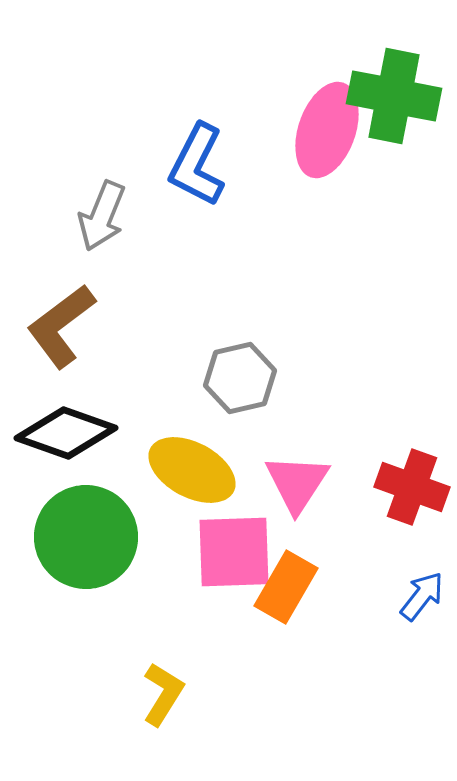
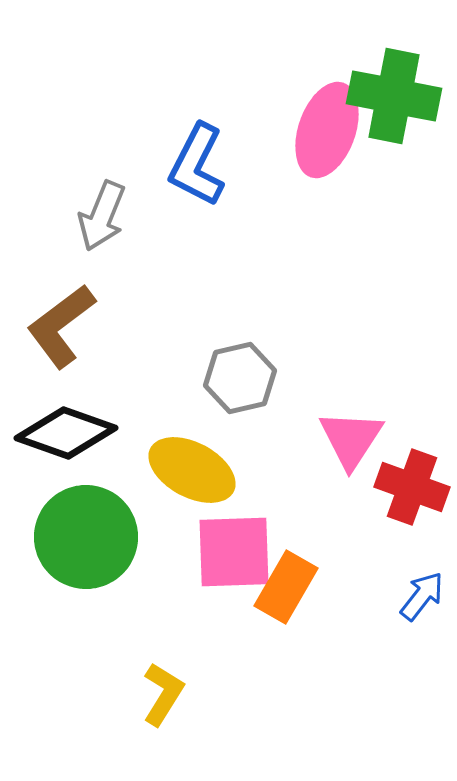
pink triangle: moved 54 px right, 44 px up
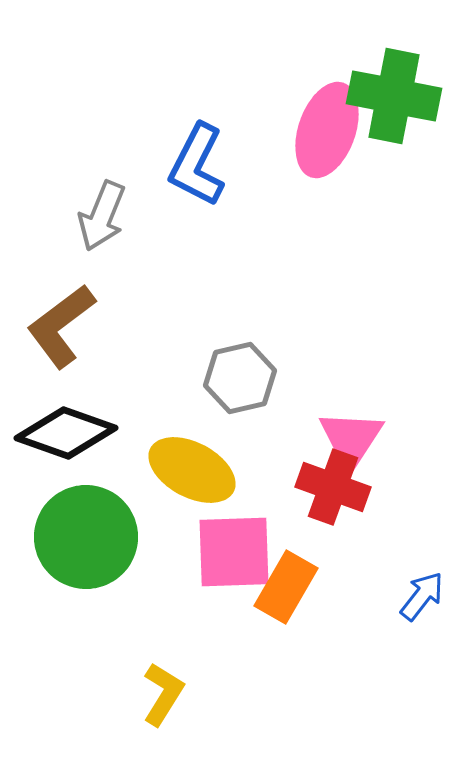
red cross: moved 79 px left
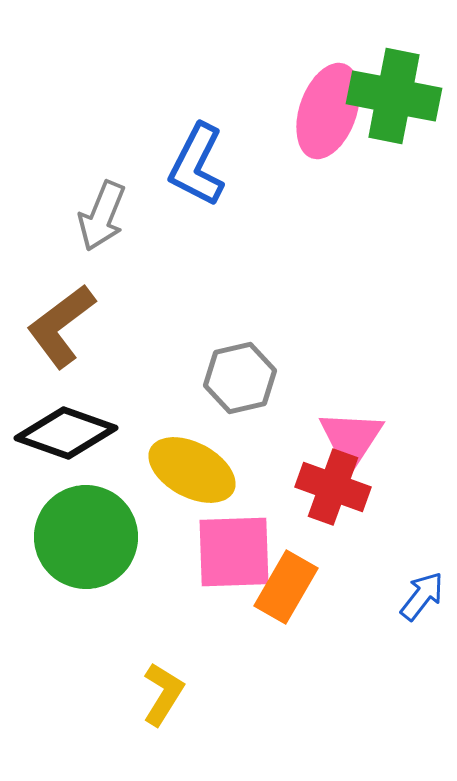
pink ellipse: moved 1 px right, 19 px up
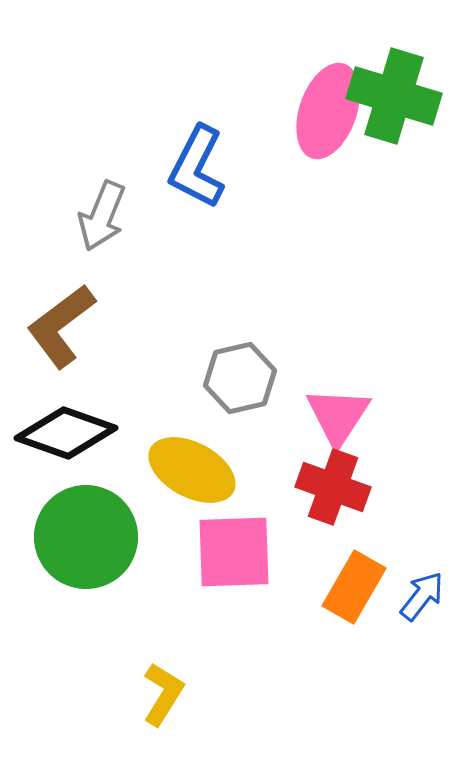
green cross: rotated 6 degrees clockwise
blue L-shape: moved 2 px down
pink triangle: moved 13 px left, 23 px up
orange rectangle: moved 68 px right
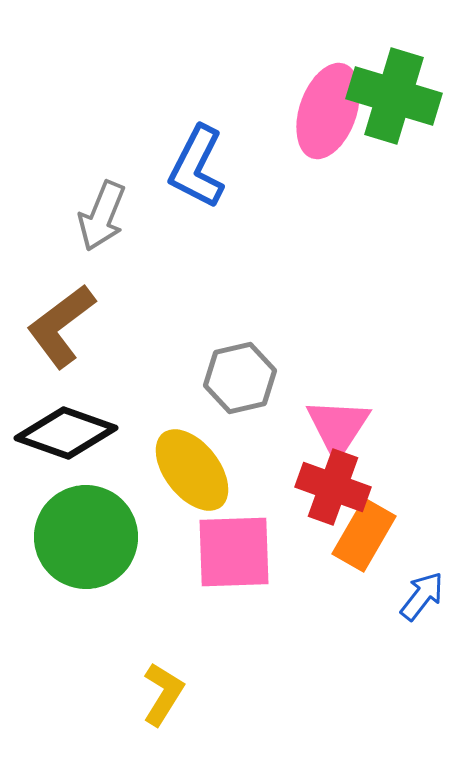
pink triangle: moved 11 px down
yellow ellipse: rotated 24 degrees clockwise
orange rectangle: moved 10 px right, 52 px up
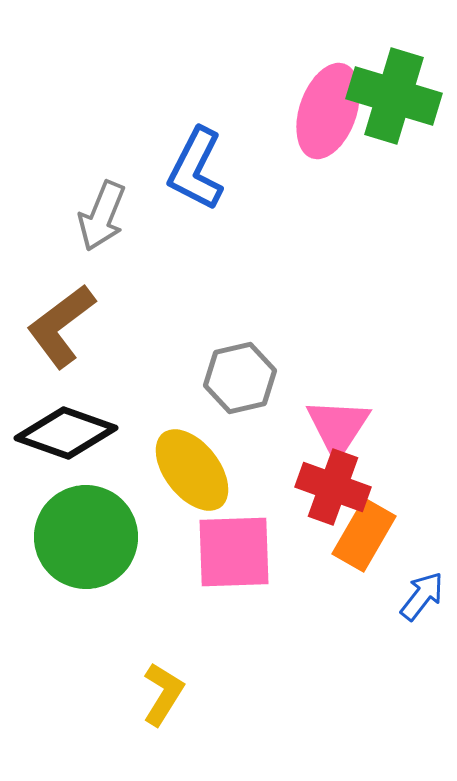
blue L-shape: moved 1 px left, 2 px down
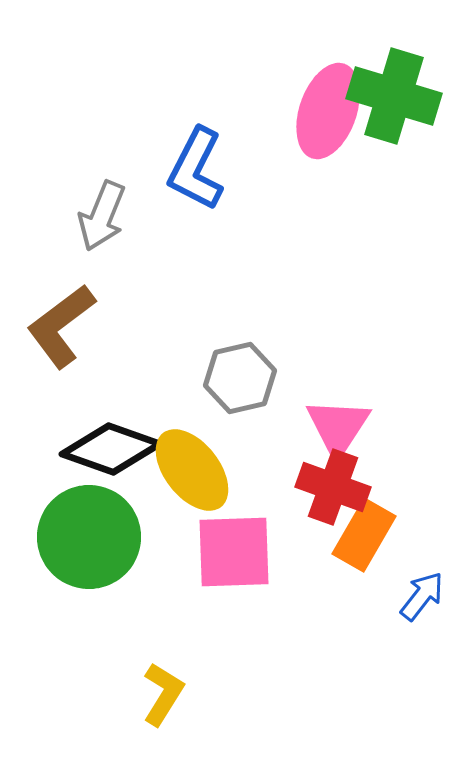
black diamond: moved 45 px right, 16 px down
green circle: moved 3 px right
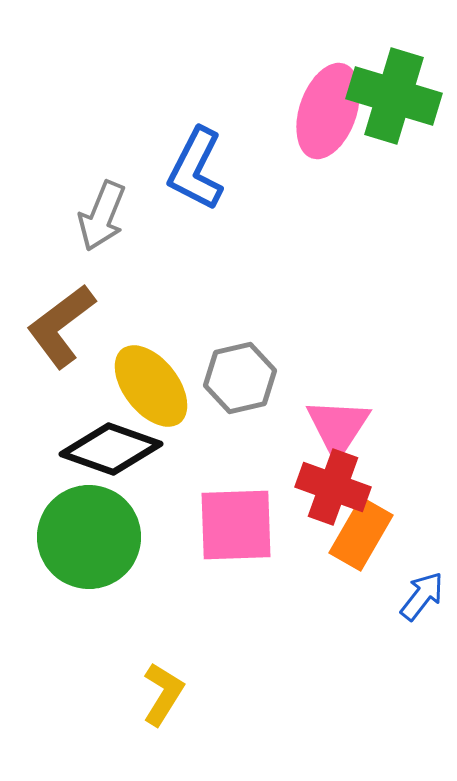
yellow ellipse: moved 41 px left, 84 px up
orange rectangle: moved 3 px left, 1 px up
pink square: moved 2 px right, 27 px up
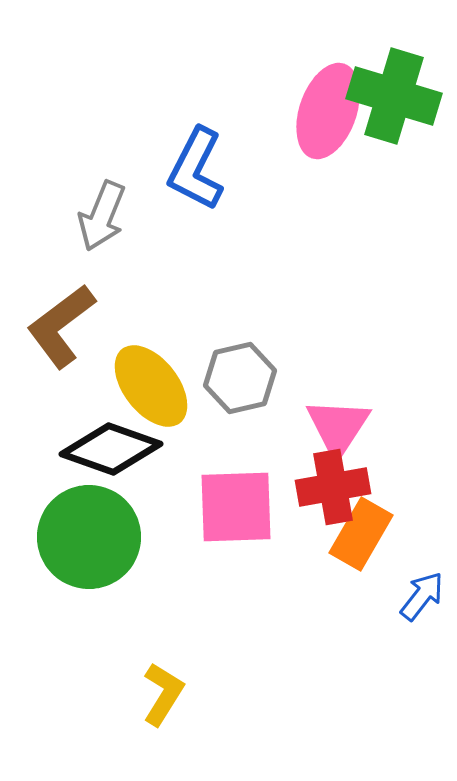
red cross: rotated 30 degrees counterclockwise
pink square: moved 18 px up
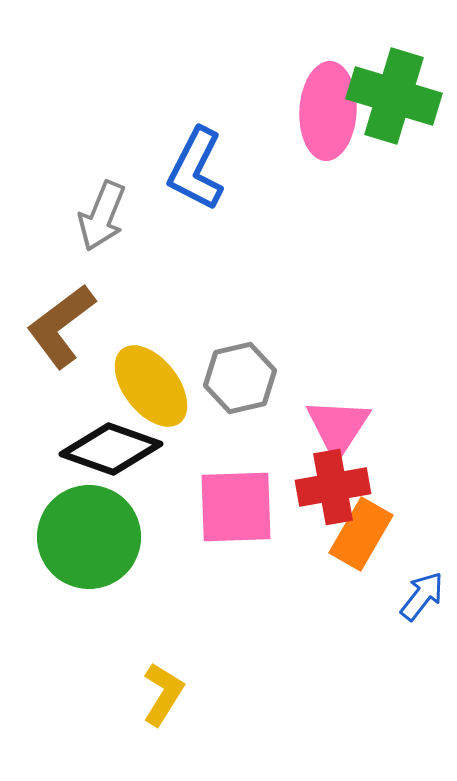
pink ellipse: rotated 16 degrees counterclockwise
